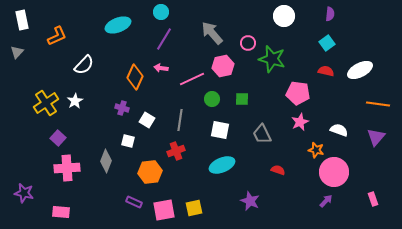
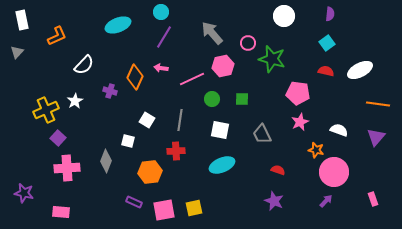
purple line at (164, 39): moved 2 px up
yellow cross at (46, 103): moved 7 px down; rotated 10 degrees clockwise
purple cross at (122, 108): moved 12 px left, 17 px up
red cross at (176, 151): rotated 18 degrees clockwise
purple star at (250, 201): moved 24 px right
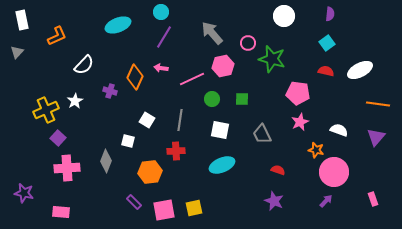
purple rectangle at (134, 202): rotated 21 degrees clockwise
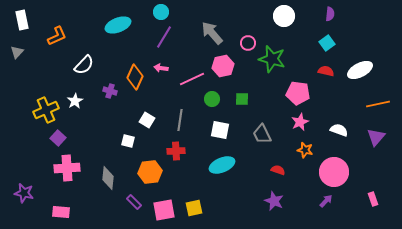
orange line at (378, 104): rotated 20 degrees counterclockwise
orange star at (316, 150): moved 11 px left
gray diamond at (106, 161): moved 2 px right, 17 px down; rotated 15 degrees counterclockwise
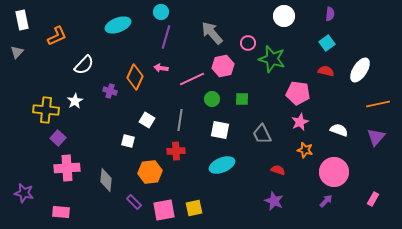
purple line at (164, 37): moved 2 px right; rotated 15 degrees counterclockwise
white ellipse at (360, 70): rotated 30 degrees counterclockwise
yellow cross at (46, 110): rotated 30 degrees clockwise
gray diamond at (108, 178): moved 2 px left, 2 px down
pink rectangle at (373, 199): rotated 48 degrees clockwise
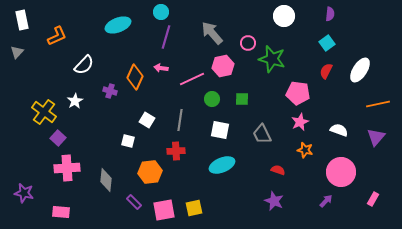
red semicircle at (326, 71): rotated 77 degrees counterclockwise
yellow cross at (46, 110): moved 2 px left, 2 px down; rotated 30 degrees clockwise
pink circle at (334, 172): moved 7 px right
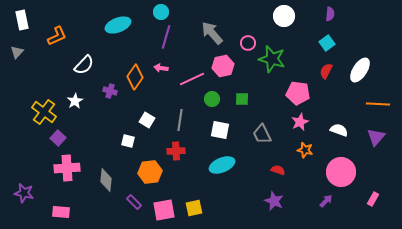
orange diamond at (135, 77): rotated 10 degrees clockwise
orange line at (378, 104): rotated 15 degrees clockwise
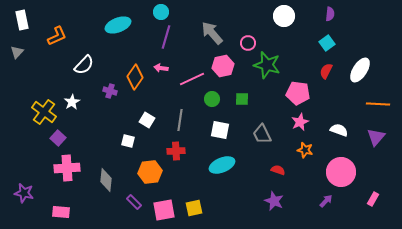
green star at (272, 59): moved 5 px left, 6 px down
white star at (75, 101): moved 3 px left, 1 px down
